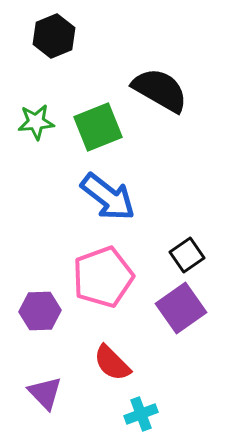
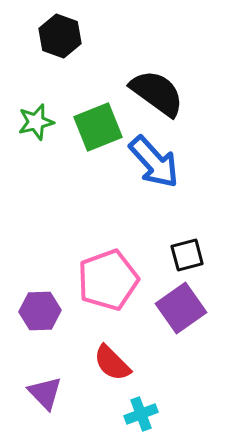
black hexagon: moved 6 px right; rotated 18 degrees counterclockwise
black semicircle: moved 3 px left, 3 px down; rotated 6 degrees clockwise
green star: rotated 9 degrees counterclockwise
blue arrow: moved 46 px right, 35 px up; rotated 10 degrees clockwise
black square: rotated 20 degrees clockwise
pink pentagon: moved 5 px right, 3 px down
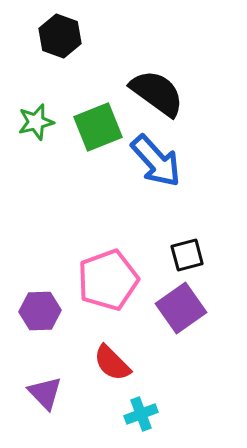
blue arrow: moved 2 px right, 1 px up
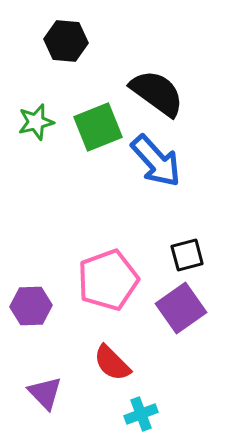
black hexagon: moved 6 px right, 5 px down; rotated 15 degrees counterclockwise
purple hexagon: moved 9 px left, 5 px up
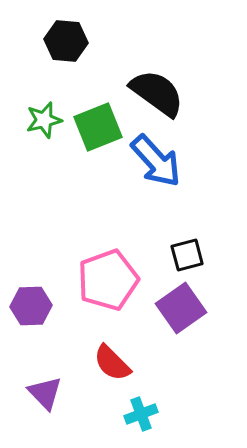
green star: moved 8 px right, 2 px up
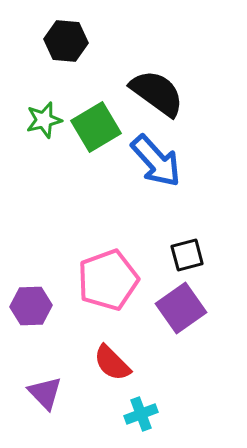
green square: moved 2 px left; rotated 9 degrees counterclockwise
